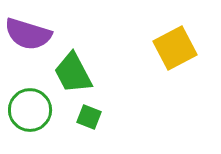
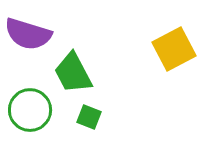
yellow square: moved 1 px left, 1 px down
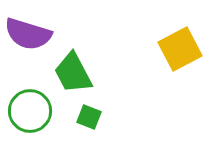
yellow square: moved 6 px right
green circle: moved 1 px down
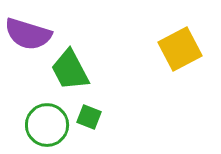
green trapezoid: moved 3 px left, 3 px up
green circle: moved 17 px right, 14 px down
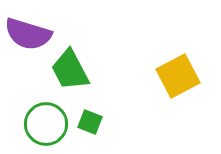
yellow square: moved 2 px left, 27 px down
green square: moved 1 px right, 5 px down
green circle: moved 1 px left, 1 px up
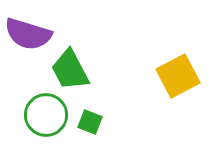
green circle: moved 9 px up
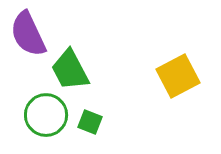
purple semicircle: rotated 48 degrees clockwise
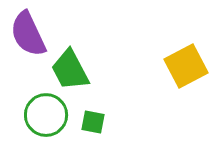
yellow square: moved 8 px right, 10 px up
green square: moved 3 px right; rotated 10 degrees counterclockwise
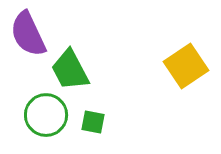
yellow square: rotated 6 degrees counterclockwise
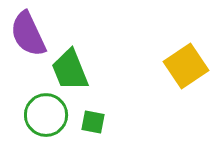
green trapezoid: rotated 6 degrees clockwise
